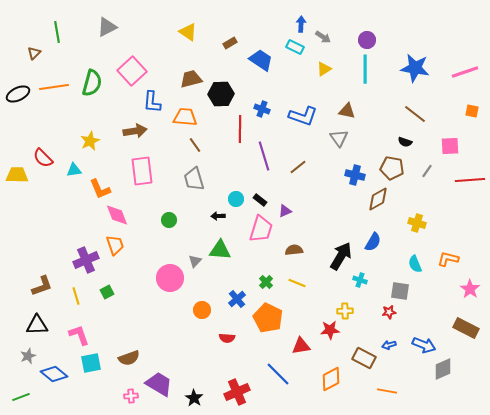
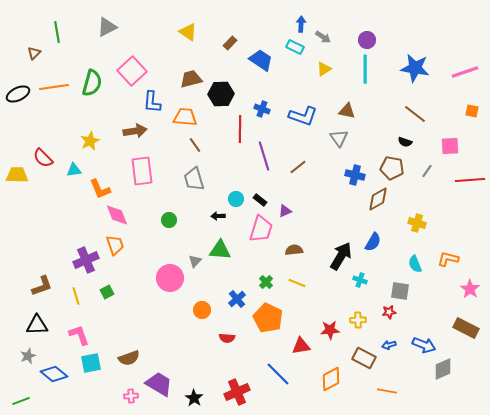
brown rectangle at (230, 43): rotated 16 degrees counterclockwise
yellow cross at (345, 311): moved 13 px right, 9 px down
green line at (21, 397): moved 4 px down
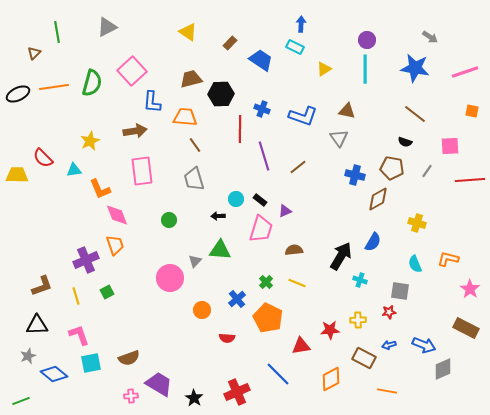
gray arrow at (323, 37): moved 107 px right
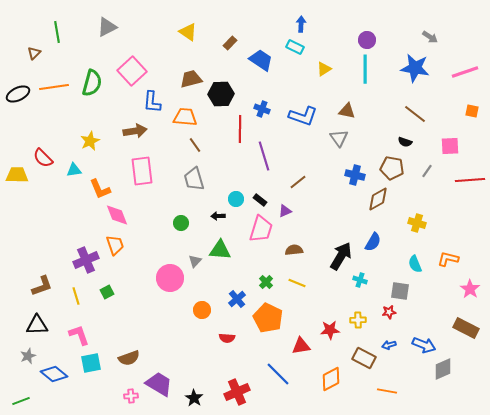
brown line at (298, 167): moved 15 px down
green circle at (169, 220): moved 12 px right, 3 px down
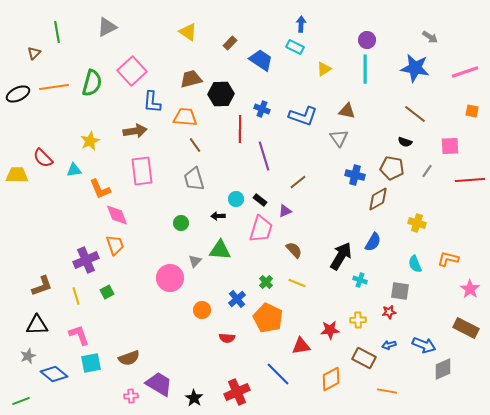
brown semicircle at (294, 250): rotated 54 degrees clockwise
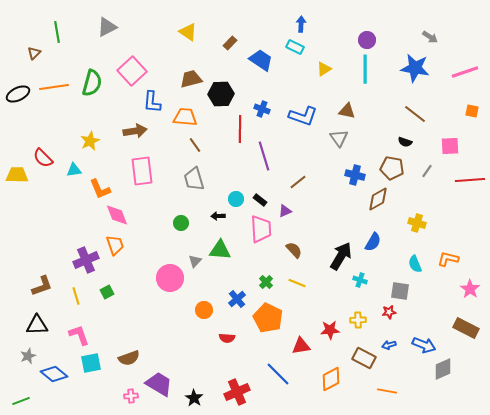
pink trapezoid at (261, 229): rotated 20 degrees counterclockwise
orange circle at (202, 310): moved 2 px right
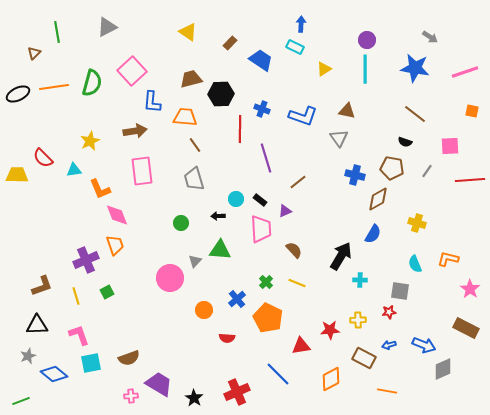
purple line at (264, 156): moved 2 px right, 2 px down
blue semicircle at (373, 242): moved 8 px up
cyan cross at (360, 280): rotated 16 degrees counterclockwise
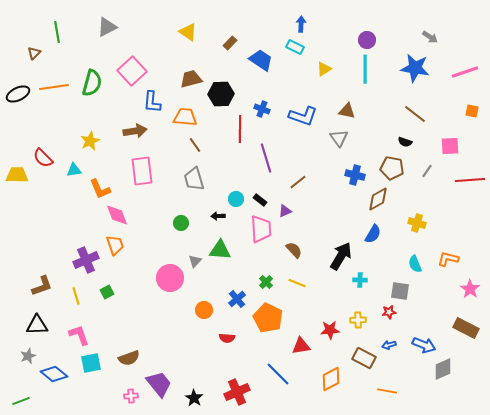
purple trapezoid at (159, 384): rotated 20 degrees clockwise
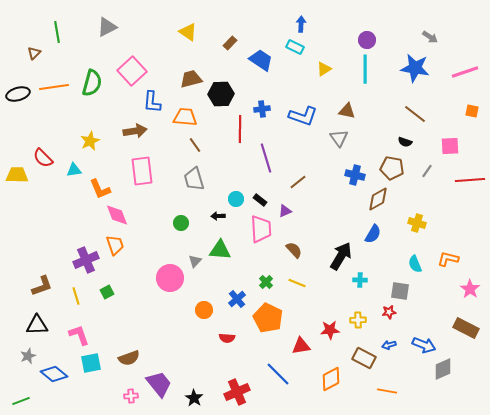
black ellipse at (18, 94): rotated 10 degrees clockwise
blue cross at (262, 109): rotated 28 degrees counterclockwise
